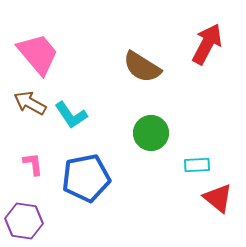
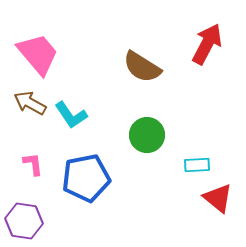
green circle: moved 4 px left, 2 px down
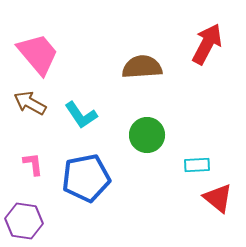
brown semicircle: rotated 144 degrees clockwise
cyan L-shape: moved 10 px right
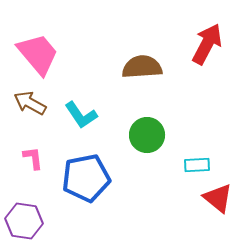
pink L-shape: moved 6 px up
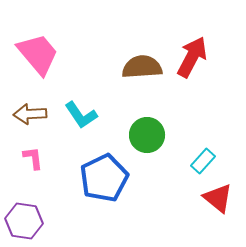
red arrow: moved 15 px left, 13 px down
brown arrow: moved 11 px down; rotated 32 degrees counterclockwise
cyan rectangle: moved 6 px right, 4 px up; rotated 45 degrees counterclockwise
blue pentagon: moved 18 px right; rotated 15 degrees counterclockwise
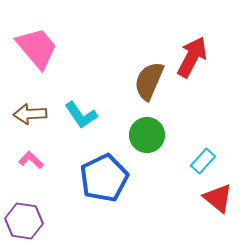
pink trapezoid: moved 1 px left, 6 px up
brown semicircle: moved 7 px right, 14 px down; rotated 63 degrees counterclockwise
pink L-shape: moved 2 px left, 2 px down; rotated 40 degrees counterclockwise
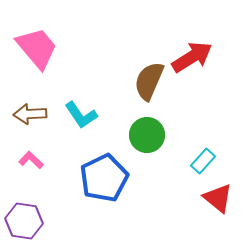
red arrow: rotated 30 degrees clockwise
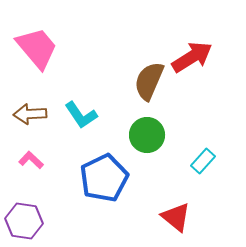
red triangle: moved 42 px left, 19 px down
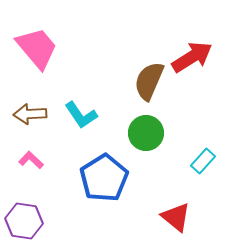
green circle: moved 1 px left, 2 px up
blue pentagon: rotated 6 degrees counterclockwise
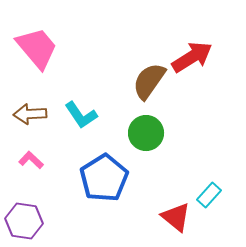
brown semicircle: rotated 12 degrees clockwise
cyan rectangle: moved 6 px right, 34 px down
